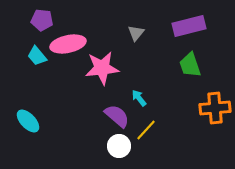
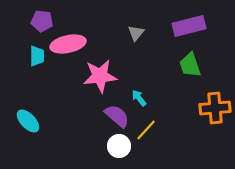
purple pentagon: moved 1 px down
cyan trapezoid: rotated 140 degrees counterclockwise
pink star: moved 2 px left, 8 px down
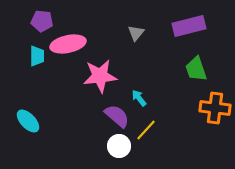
green trapezoid: moved 6 px right, 4 px down
orange cross: rotated 12 degrees clockwise
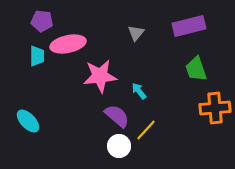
cyan arrow: moved 7 px up
orange cross: rotated 12 degrees counterclockwise
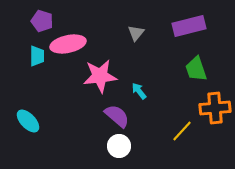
purple pentagon: rotated 10 degrees clockwise
yellow line: moved 36 px right, 1 px down
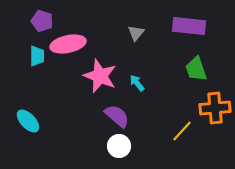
purple rectangle: rotated 20 degrees clockwise
pink star: rotated 28 degrees clockwise
cyan arrow: moved 2 px left, 8 px up
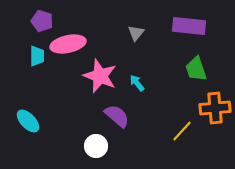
white circle: moved 23 px left
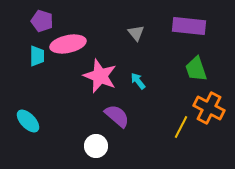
gray triangle: rotated 18 degrees counterclockwise
cyan arrow: moved 1 px right, 2 px up
orange cross: moved 6 px left; rotated 32 degrees clockwise
yellow line: moved 1 px left, 4 px up; rotated 15 degrees counterclockwise
